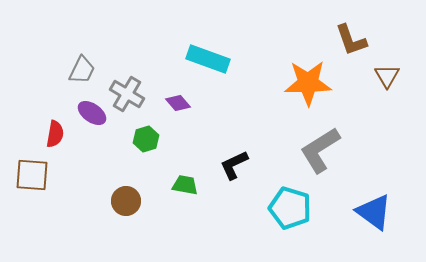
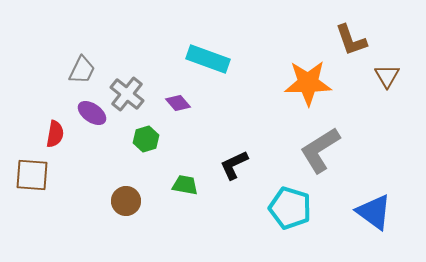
gray cross: rotated 8 degrees clockwise
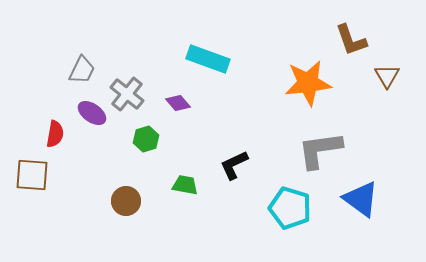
orange star: rotated 6 degrees counterclockwise
gray L-shape: rotated 24 degrees clockwise
blue triangle: moved 13 px left, 13 px up
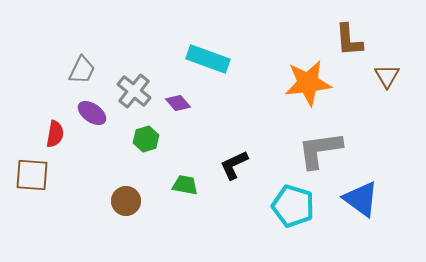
brown L-shape: moved 2 px left; rotated 15 degrees clockwise
gray cross: moved 7 px right, 3 px up
cyan pentagon: moved 3 px right, 2 px up
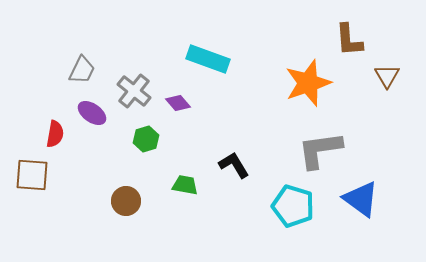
orange star: rotated 12 degrees counterclockwise
black L-shape: rotated 84 degrees clockwise
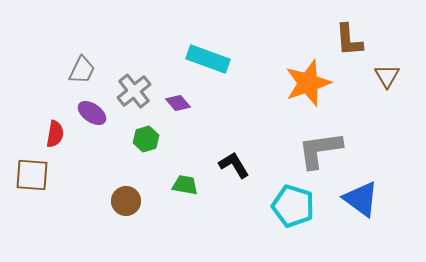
gray cross: rotated 12 degrees clockwise
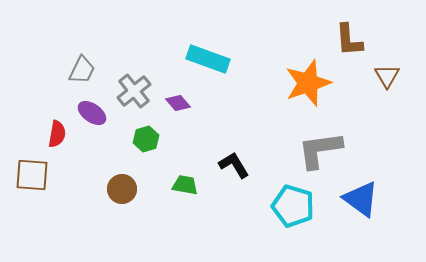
red semicircle: moved 2 px right
brown circle: moved 4 px left, 12 px up
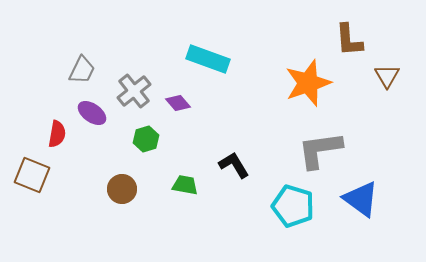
brown square: rotated 18 degrees clockwise
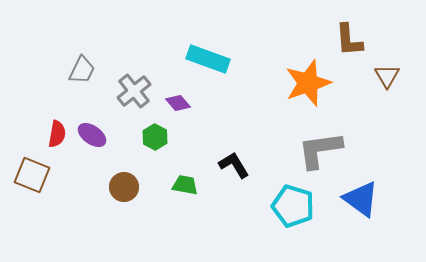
purple ellipse: moved 22 px down
green hexagon: moved 9 px right, 2 px up; rotated 15 degrees counterclockwise
brown circle: moved 2 px right, 2 px up
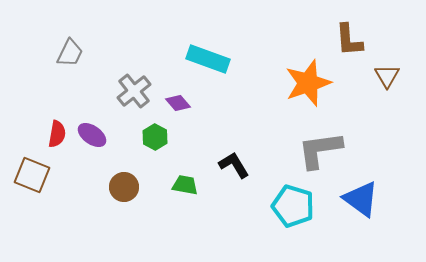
gray trapezoid: moved 12 px left, 17 px up
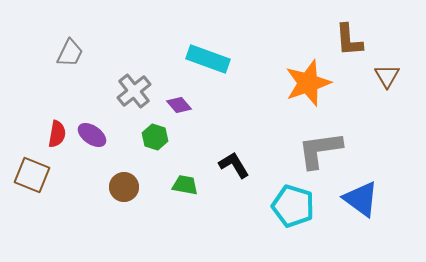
purple diamond: moved 1 px right, 2 px down
green hexagon: rotated 10 degrees counterclockwise
